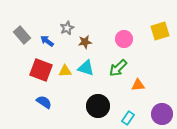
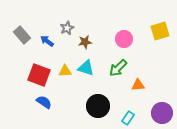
red square: moved 2 px left, 5 px down
purple circle: moved 1 px up
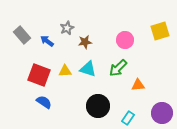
pink circle: moved 1 px right, 1 px down
cyan triangle: moved 2 px right, 1 px down
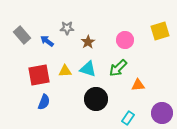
gray star: rotated 24 degrees clockwise
brown star: moved 3 px right; rotated 24 degrees counterclockwise
red square: rotated 30 degrees counterclockwise
blue semicircle: rotated 77 degrees clockwise
black circle: moved 2 px left, 7 px up
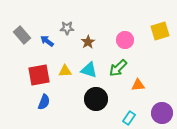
cyan triangle: moved 1 px right, 1 px down
cyan rectangle: moved 1 px right
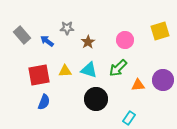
purple circle: moved 1 px right, 33 px up
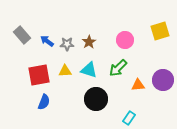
gray star: moved 16 px down
brown star: moved 1 px right
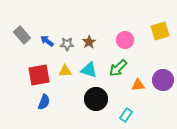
cyan rectangle: moved 3 px left, 3 px up
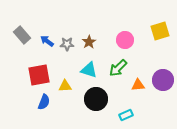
yellow triangle: moved 15 px down
cyan rectangle: rotated 32 degrees clockwise
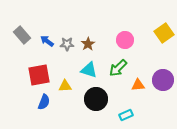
yellow square: moved 4 px right, 2 px down; rotated 18 degrees counterclockwise
brown star: moved 1 px left, 2 px down
